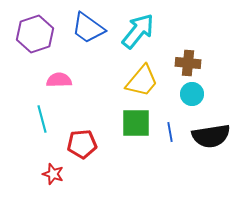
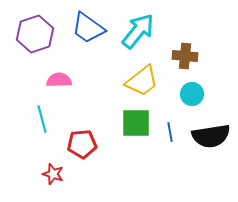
brown cross: moved 3 px left, 7 px up
yellow trapezoid: rotated 12 degrees clockwise
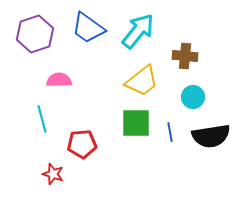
cyan circle: moved 1 px right, 3 px down
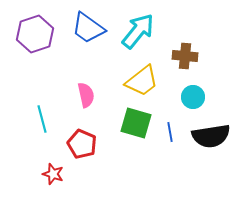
pink semicircle: moved 27 px right, 15 px down; rotated 80 degrees clockwise
green square: rotated 16 degrees clockwise
red pentagon: rotated 28 degrees clockwise
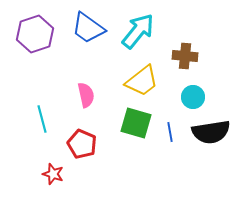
black semicircle: moved 4 px up
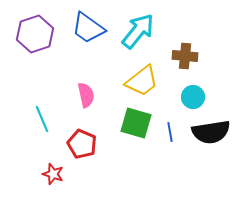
cyan line: rotated 8 degrees counterclockwise
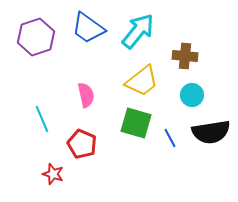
purple hexagon: moved 1 px right, 3 px down
cyan circle: moved 1 px left, 2 px up
blue line: moved 6 px down; rotated 18 degrees counterclockwise
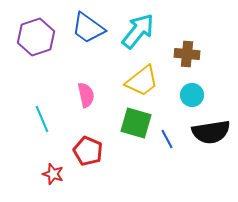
brown cross: moved 2 px right, 2 px up
blue line: moved 3 px left, 1 px down
red pentagon: moved 6 px right, 7 px down
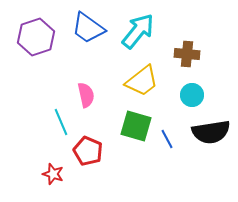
cyan line: moved 19 px right, 3 px down
green square: moved 3 px down
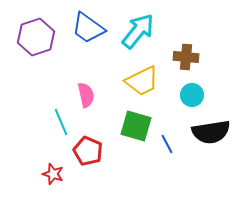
brown cross: moved 1 px left, 3 px down
yellow trapezoid: rotated 12 degrees clockwise
blue line: moved 5 px down
